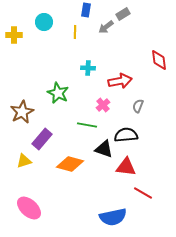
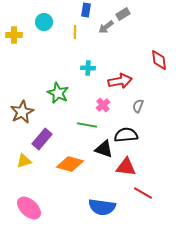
blue semicircle: moved 11 px left, 10 px up; rotated 20 degrees clockwise
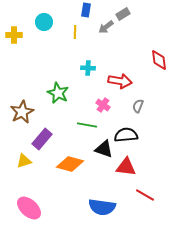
red arrow: rotated 20 degrees clockwise
pink cross: rotated 16 degrees counterclockwise
red line: moved 2 px right, 2 px down
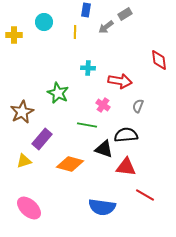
gray rectangle: moved 2 px right
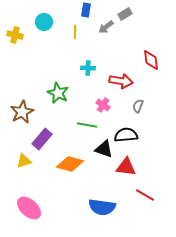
yellow cross: moved 1 px right; rotated 14 degrees clockwise
red diamond: moved 8 px left
red arrow: moved 1 px right
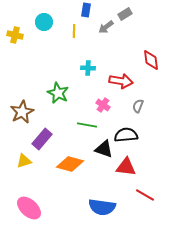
yellow line: moved 1 px left, 1 px up
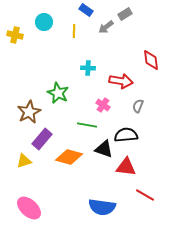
blue rectangle: rotated 64 degrees counterclockwise
brown star: moved 7 px right
orange diamond: moved 1 px left, 7 px up
